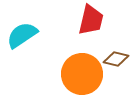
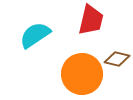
cyan semicircle: moved 13 px right
brown diamond: moved 1 px right
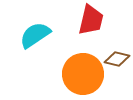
orange circle: moved 1 px right
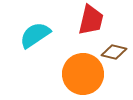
brown diamond: moved 3 px left, 7 px up
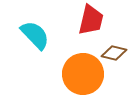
cyan semicircle: rotated 80 degrees clockwise
brown diamond: moved 1 px down
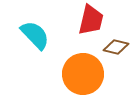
brown diamond: moved 2 px right, 6 px up
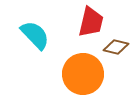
red trapezoid: moved 2 px down
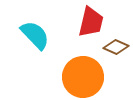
brown diamond: rotated 10 degrees clockwise
orange circle: moved 3 px down
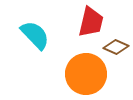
orange circle: moved 3 px right, 3 px up
